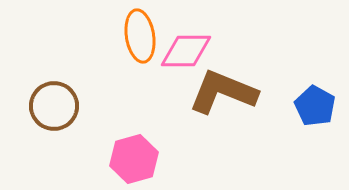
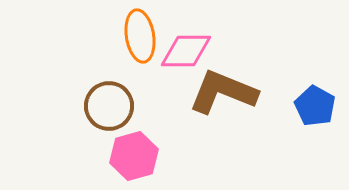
brown circle: moved 55 px right
pink hexagon: moved 3 px up
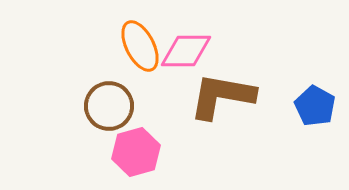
orange ellipse: moved 10 px down; rotated 18 degrees counterclockwise
brown L-shape: moved 1 px left, 4 px down; rotated 12 degrees counterclockwise
pink hexagon: moved 2 px right, 4 px up
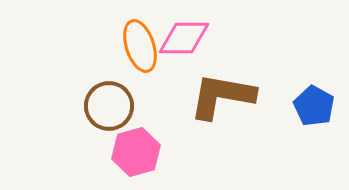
orange ellipse: rotated 9 degrees clockwise
pink diamond: moved 2 px left, 13 px up
blue pentagon: moved 1 px left
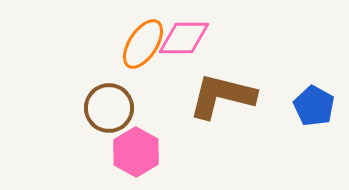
orange ellipse: moved 3 px right, 2 px up; rotated 51 degrees clockwise
brown L-shape: rotated 4 degrees clockwise
brown circle: moved 2 px down
pink hexagon: rotated 15 degrees counterclockwise
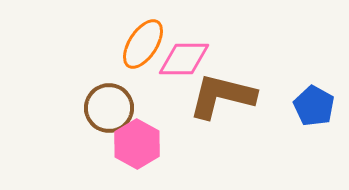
pink diamond: moved 21 px down
pink hexagon: moved 1 px right, 8 px up
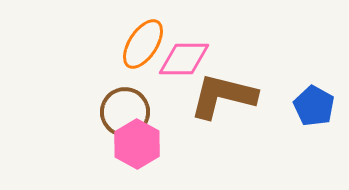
brown L-shape: moved 1 px right
brown circle: moved 16 px right, 4 px down
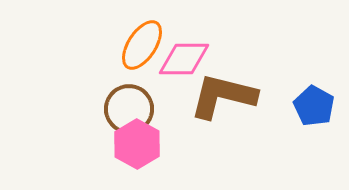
orange ellipse: moved 1 px left, 1 px down
brown circle: moved 4 px right, 3 px up
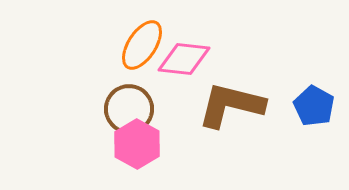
pink diamond: rotated 6 degrees clockwise
brown L-shape: moved 8 px right, 9 px down
